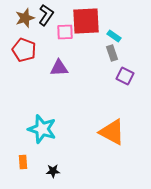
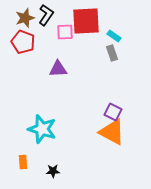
red pentagon: moved 1 px left, 8 px up
purple triangle: moved 1 px left, 1 px down
purple square: moved 12 px left, 36 px down
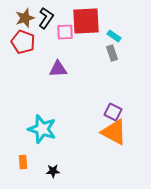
black L-shape: moved 3 px down
orange triangle: moved 2 px right
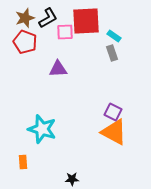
black L-shape: moved 2 px right; rotated 25 degrees clockwise
red pentagon: moved 2 px right
black star: moved 19 px right, 8 px down
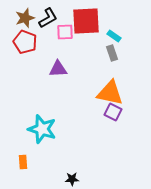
orange triangle: moved 4 px left, 39 px up; rotated 16 degrees counterclockwise
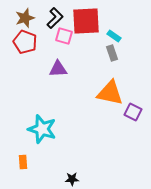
black L-shape: moved 7 px right; rotated 15 degrees counterclockwise
pink square: moved 1 px left, 4 px down; rotated 18 degrees clockwise
purple square: moved 20 px right
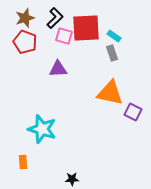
red square: moved 7 px down
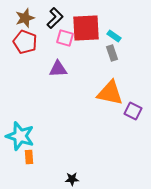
pink square: moved 1 px right, 2 px down
purple square: moved 1 px up
cyan star: moved 22 px left, 7 px down
orange rectangle: moved 6 px right, 5 px up
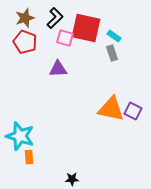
red square: rotated 16 degrees clockwise
orange triangle: moved 1 px right, 16 px down
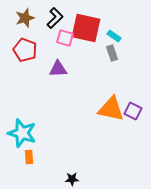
red pentagon: moved 8 px down
cyan star: moved 2 px right, 3 px up
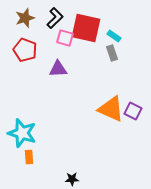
orange triangle: rotated 12 degrees clockwise
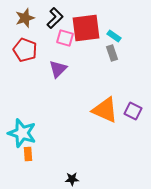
red square: rotated 20 degrees counterclockwise
purple triangle: rotated 42 degrees counterclockwise
orange triangle: moved 6 px left, 1 px down
orange rectangle: moved 1 px left, 3 px up
